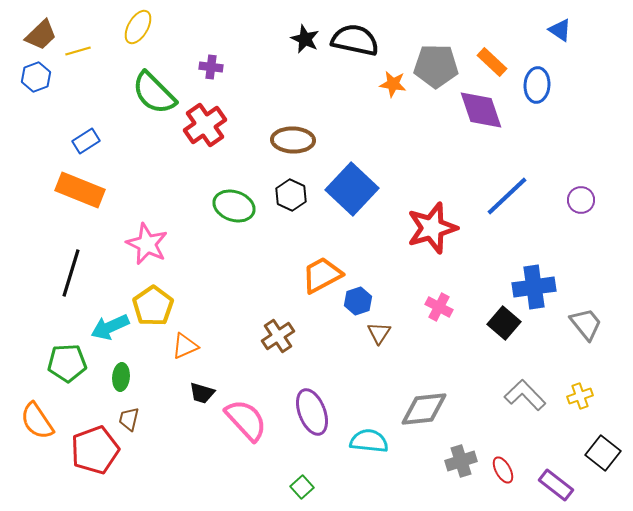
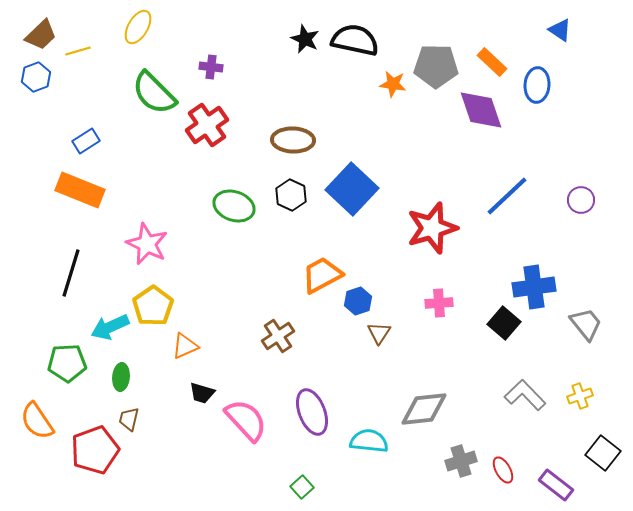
red cross at (205, 125): moved 2 px right
pink cross at (439, 307): moved 4 px up; rotated 32 degrees counterclockwise
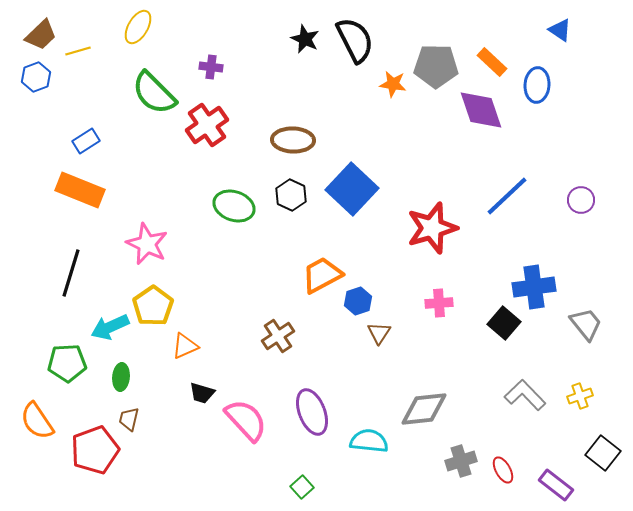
black semicircle at (355, 40): rotated 51 degrees clockwise
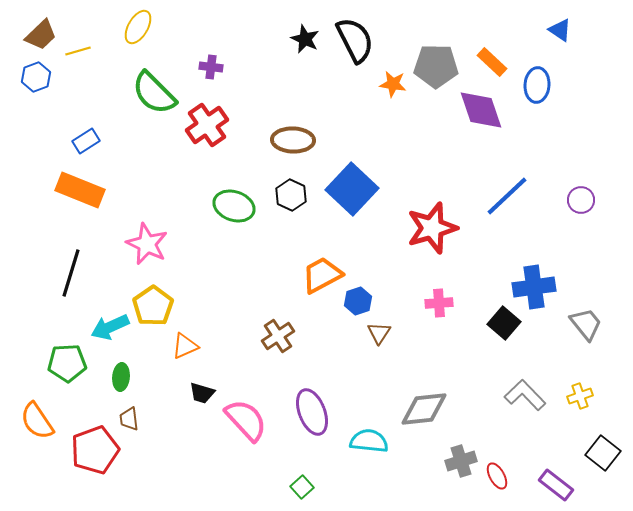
brown trapezoid at (129, 419): rotated 20 degrees counterclockwise
red ellipse at (503, 470): moved 6 px left, 6 px down
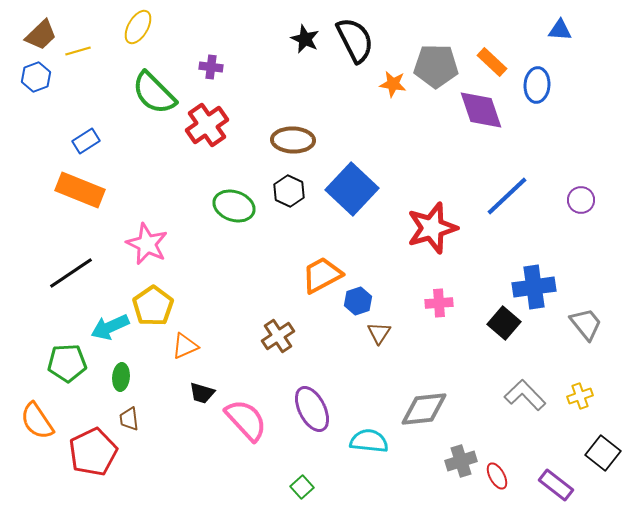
blue triangle at (560, 30): rotated 30 degrees counterclockwise
black hexagon at (291, 195): moved 2 px left, 4 px up
black line at (71, 273): rotated 39 degrees clockwise
purple ellipse at (312, 412): moved 3 px up; rotated 6 degrees counterclockwise
red pentagon at (95, 450): moved 2 px left, 2 px down; rotated 6 degrees counterclockwise
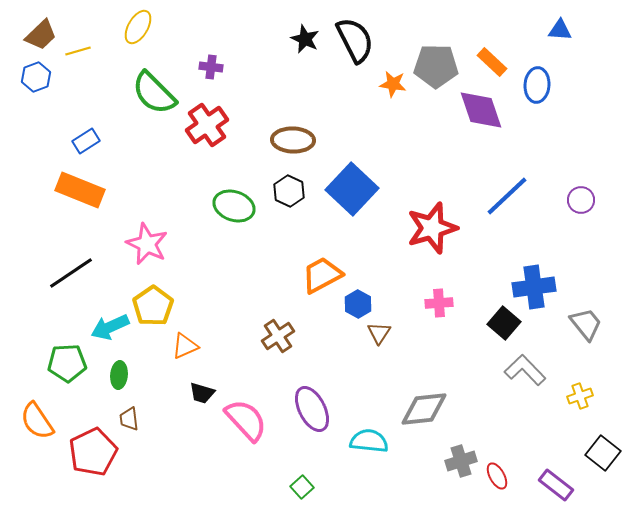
blue hexagon at (358, 301): moved 3 px down; rotated 12 degrees counterclockwise
green ellipse at (121, 377): moved 2 px left, 2 px up
gray L-shape at (525, 395): moved 25 px up
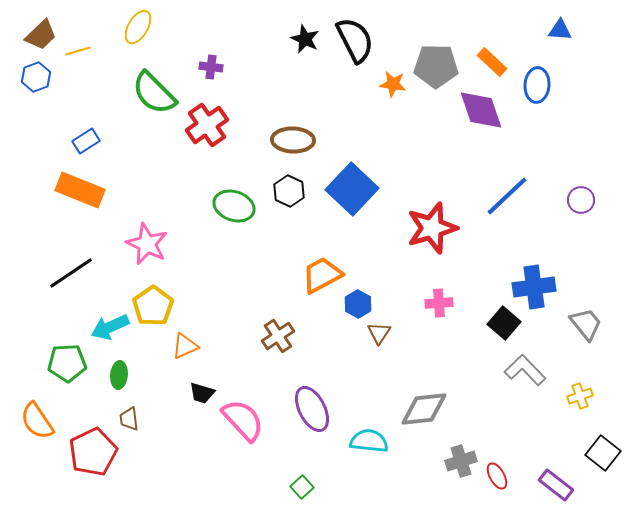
pink semicircle at (246, 420): moved 3 px left
